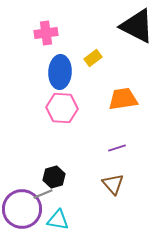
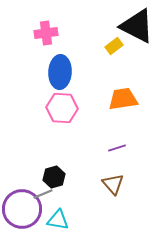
yellow rectangle: moved 21 px right, 12 px up
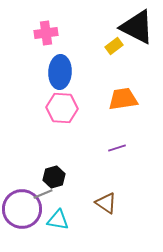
black triangle: moved 1 px down
brown triangle: moved 7 px left, 19 px down; rotated 15 degrees counterclockwise
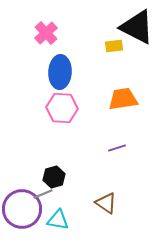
pink cross: rotated 35 degrees counterclockwise
yellow rectangle: rotated 30 degrees clockwise
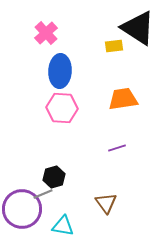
black triangle: moved 1 px right, 1 px down; rotated 6 degrees clockwise
blue ellipse: moved 1 px up
brown triangle: rotated 20 degrees clockwise
cyan triangle: moved 5 px right, 6 px down
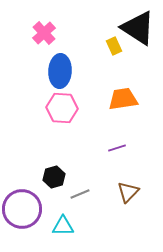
pink cross: moved 2 px left
yellow rectangle: rotated 72 degrees clockwise
gray line: moved 37 px right
brown triangle: moved 22 px right, 11 px up; rotated 20 degrees clockwise
cyan triangle: rotated 10 degrees counterclockwise
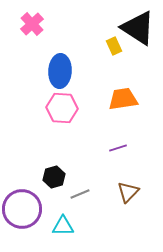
pink cross: moved 12 px left, 9 px up
purple line: moved 1 px right
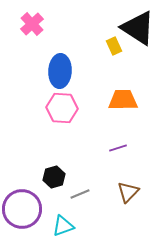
orange trapezoid: moved 1 px down; rotated 8 degrees clockwise
cyan triangle: rotated 20 degrees counterclockwise
